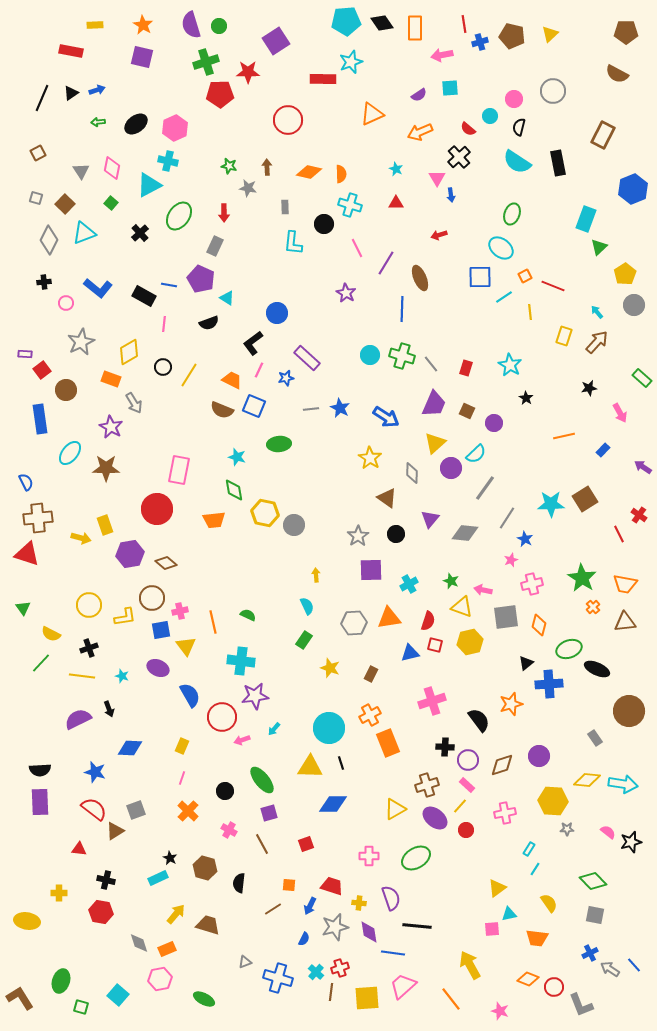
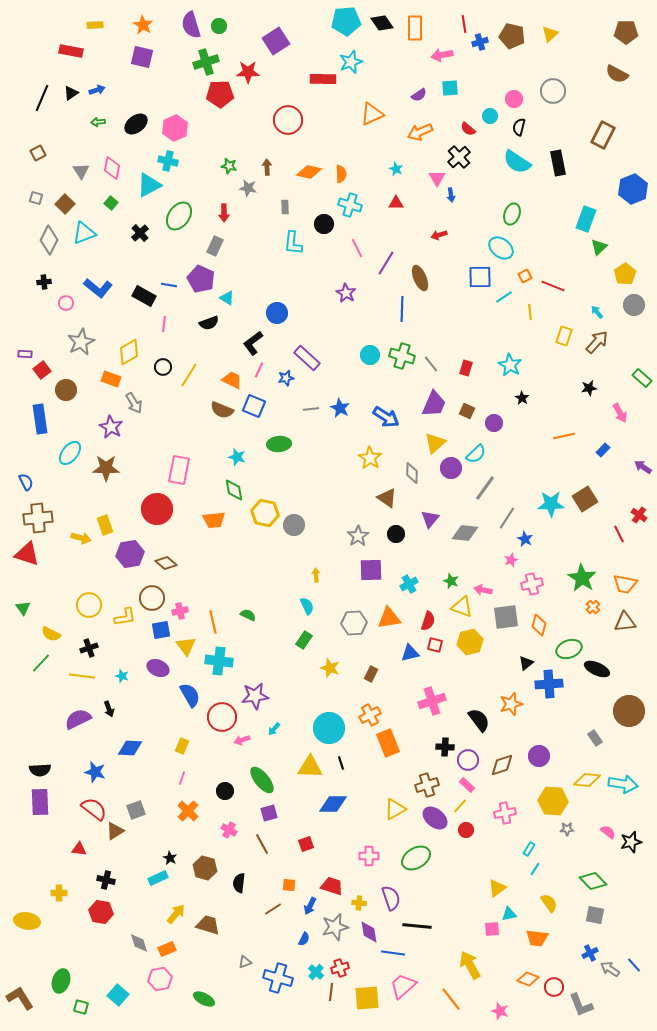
black star at (526, 398): moved 4 px left
cyan cross at (241, 661): moved 22 px left
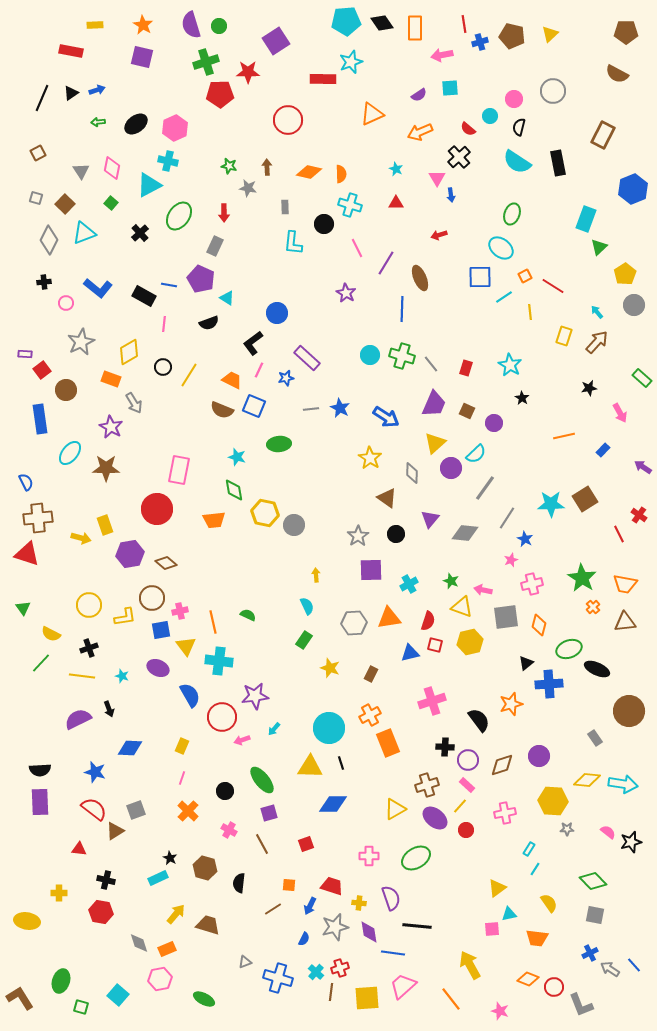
red line at (553, 286): rotated 10 degrees clockwise
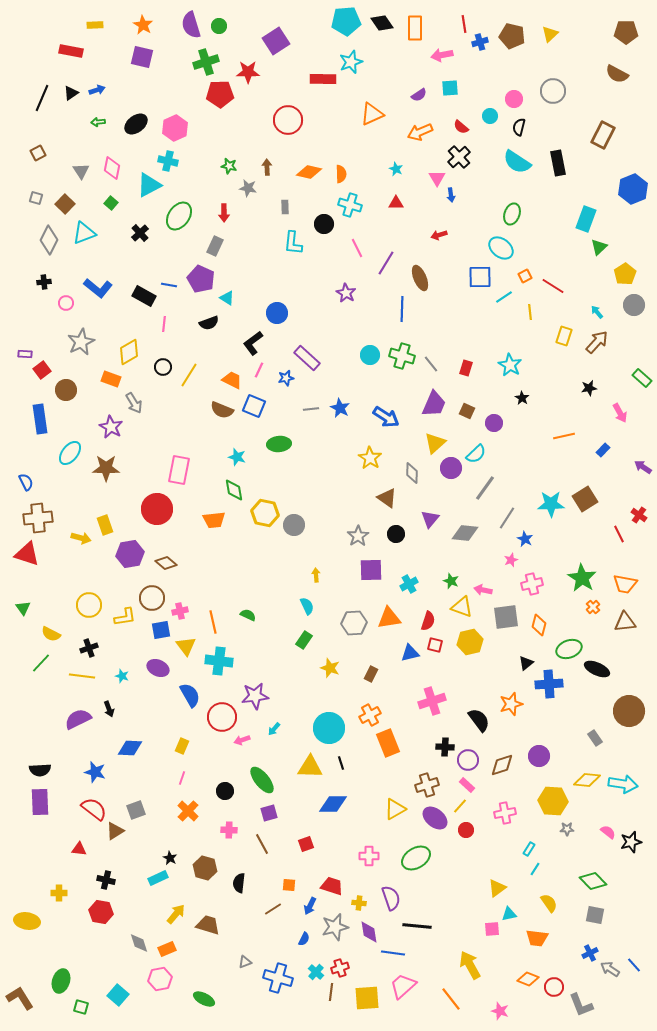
red semicircle at (468, 129): moved 7 px left, 2 px up
pink cross at (229, 830): rotated 28 degrees counterclockwise
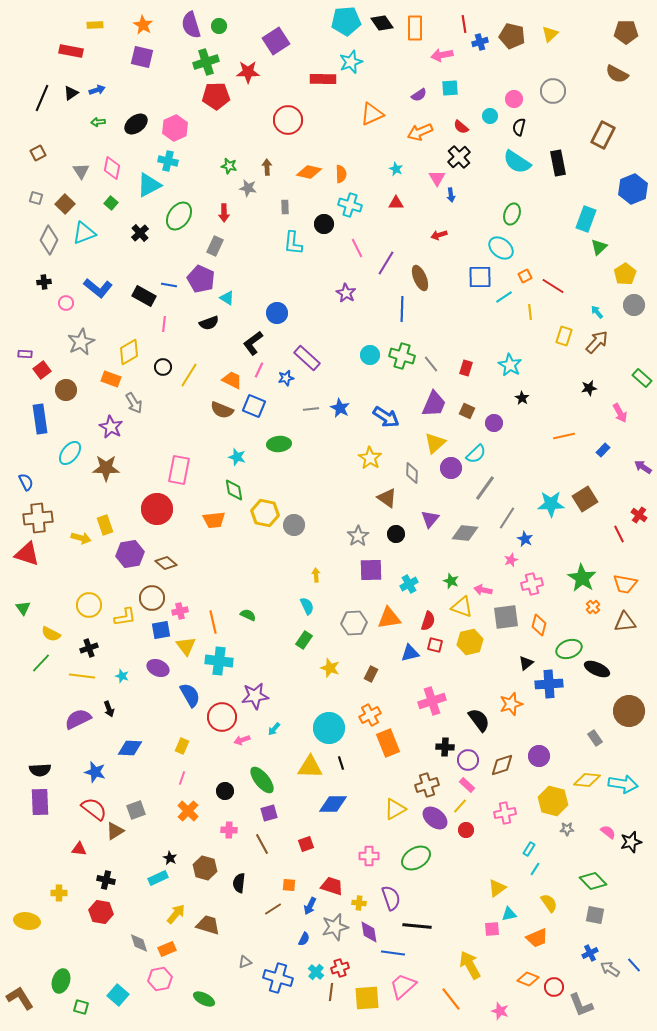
red pentagon at (220, 94): moved 4 px left, 2 px down
yellow hexagon at (553, 801): rotated 12 degrees clockwise
orange trapezoid at (537, 938): rotated 30 degrees counterclockwise
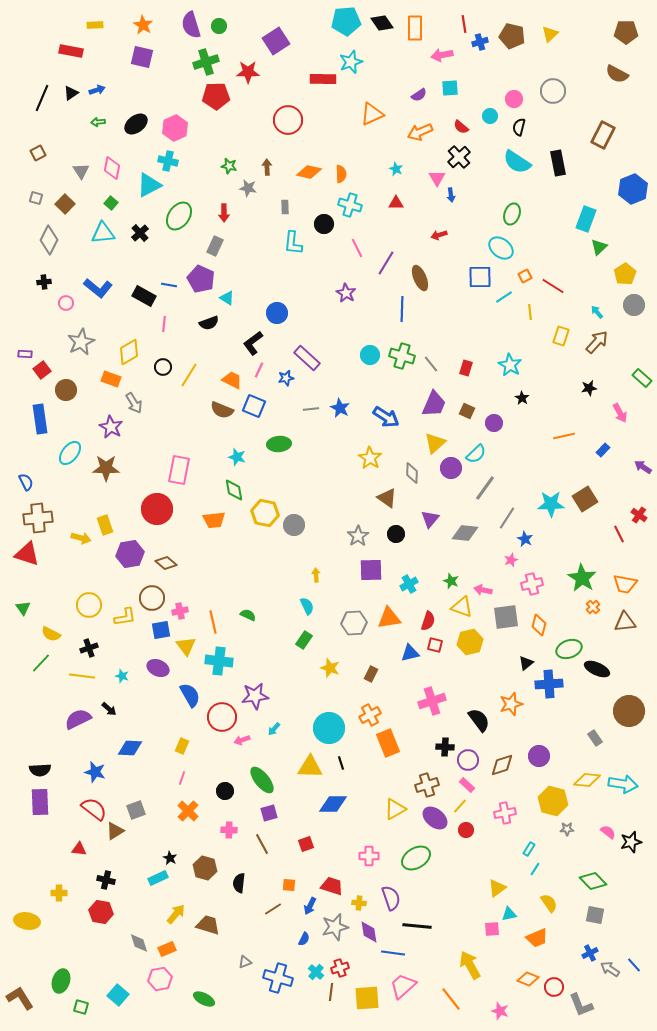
cyan triangle at (84, 233): moved 19 px right; rotated 15 degrees clockwise
yellow rectangle at (564, 336): moved 3 px left
black arrow at (109, 709): rotated 28 degrees counterclockwise
